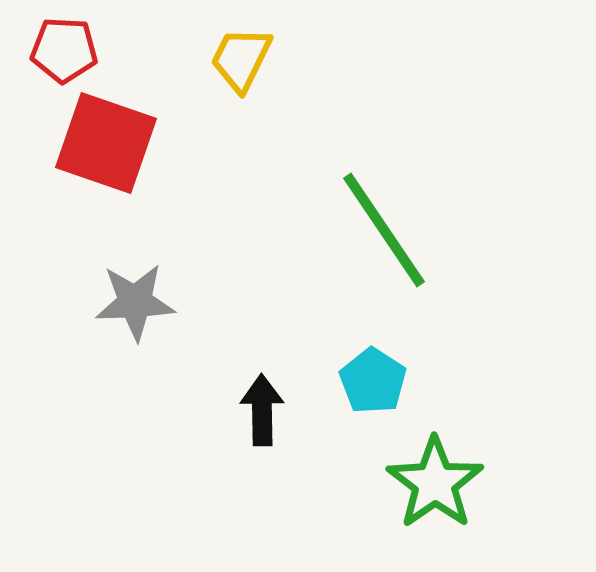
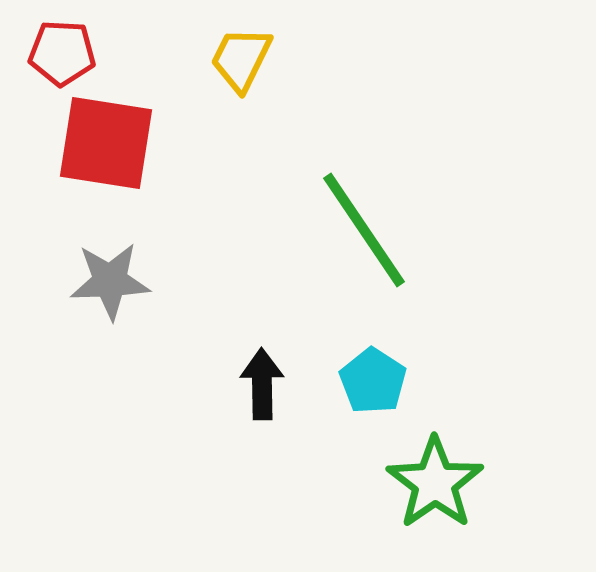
red pentagon: moved 2 px left, 3 px down
red square: rotated 10 degrees counterclockwise
green line: moved 20 px left
gray star: moved 25 px left, 21 px up
black arrow: moved 26 px up
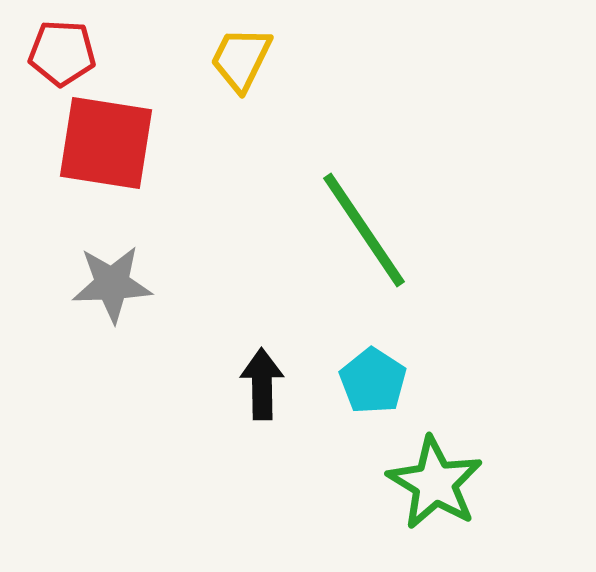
gray star: moved 2 px right, 3 px down
green star: rotated 6 degrees counterclockwise
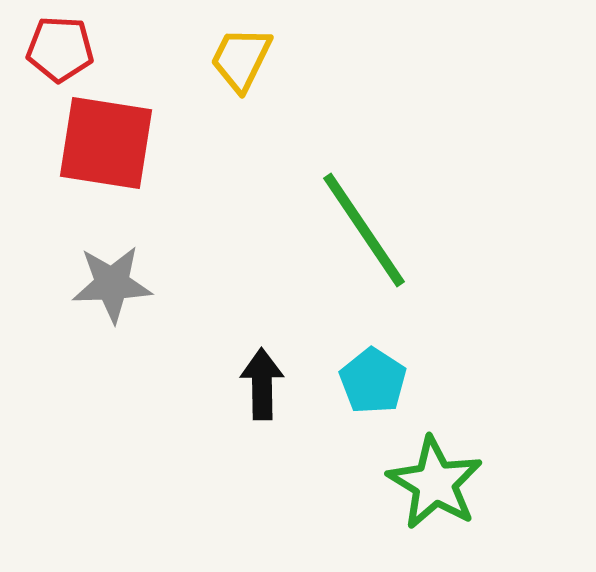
red pentagon: moved 2 px left, 4 px up
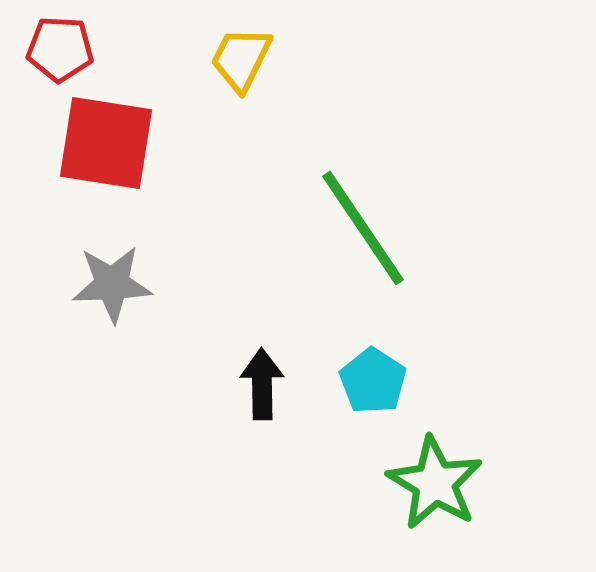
green line: moved 1 px left, 2 px up
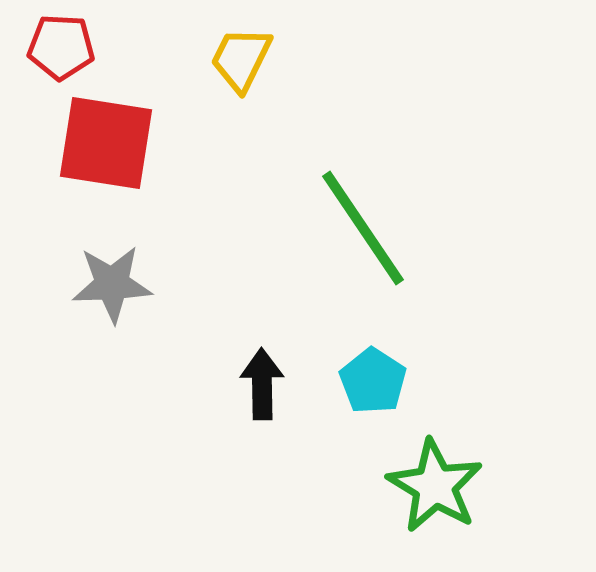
red pentagon: moved 1 px right, 2 px up
green star: moved 3 px down
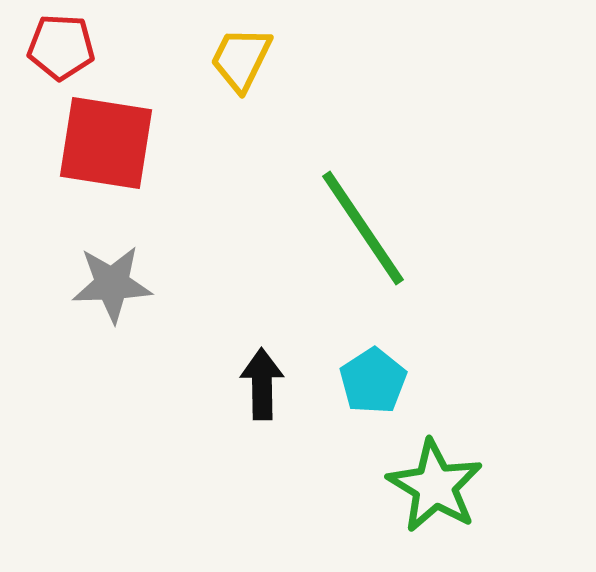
cyan pentagon: rotated 6 degrees clockwise
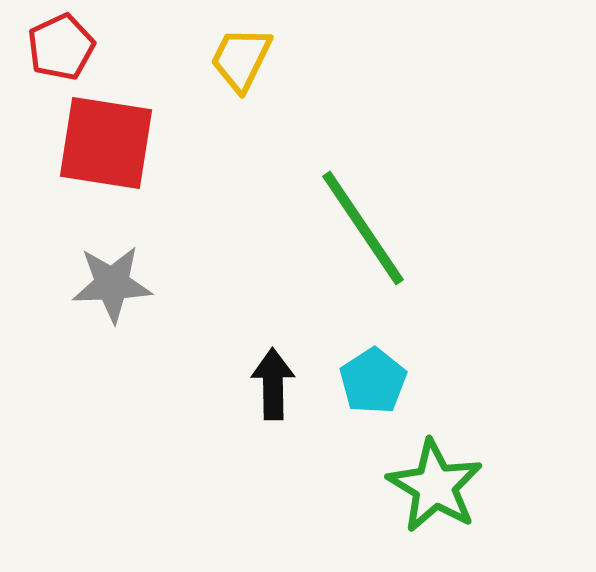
red pentagon: rotated 28 degrees counterclockwise
black arrow: moved 11 px right
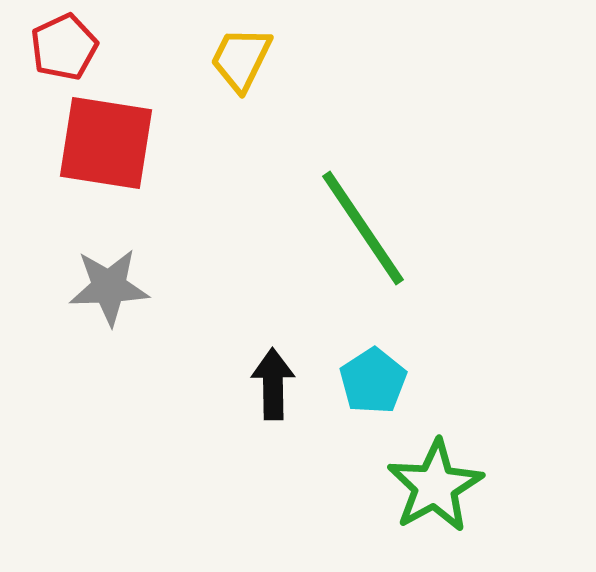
red pentagon: moved 3 px right
gray star: moved 3 px left, 3 px down
green star: rotated 12 degrees clockwise
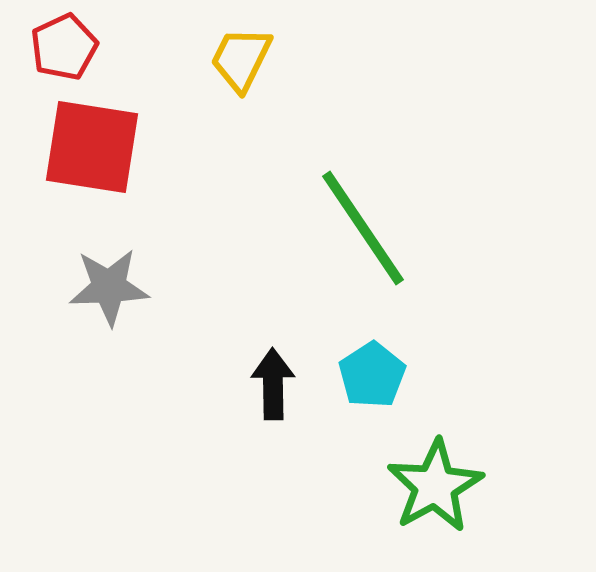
red square: moved 14 px left, 4 px down
cyan pentagon: moved 1 px left, 6 px up
